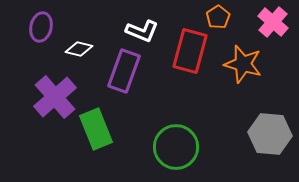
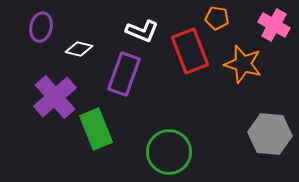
orange pentagon: moved 1 px left, 1 px down; rotated 30 degrees counterclockwise
pink cross: moved 1 px right, 3 px down; rotated 12 degrees counterclockwise
red rectangle: rotated 36 degrees counterclockwise
purple rectangle: moved 3 px down
green circle: moved 7 px left, 5 px down
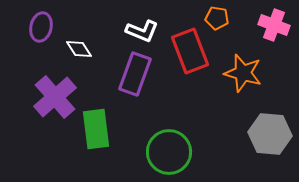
pink cross: rotated 8 degrees counterclockwise
white diamond: rotated 44 degrees clockwise
orange star: moved 9 px down
purple rectangle: moved 11 px right
green rectangle: rotated 15 degrees clockwise
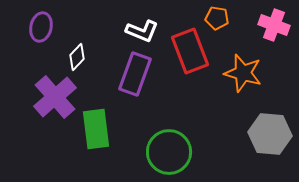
white diamond: moved 2 px left, 8 px down; rotated 76 degrees clockwise
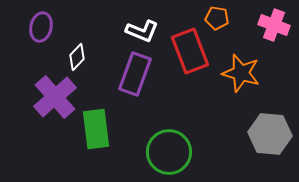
orange star: moved 2 px left
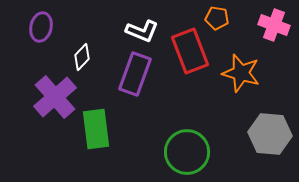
white diamond: moved 5 px right
green circle: moved 18 px right
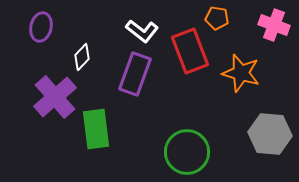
white L-shape: rotated 16 degrees clockwise
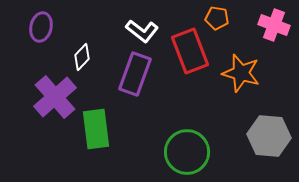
gray hexagon: moved 1 px left, 2 px down
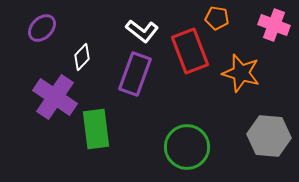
purple ellipse: moved 1 px right, 1 px down; rotated 32 degrees clockwise
purple cross: rotated 15 degrees counterclockwise
green circle: moved 5 px up
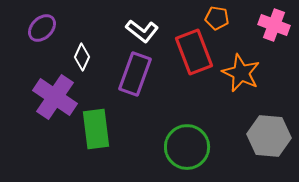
red rectangle: moved 4 px right, 1 px down
white diamond: rotated 20 degrees counterclockwise
orange star: rotated 9 degrees clockwise
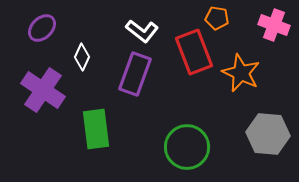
purple cross: moved 12 px left, 7 px up
gray hexagon: moved 1 px left, 2 px up
